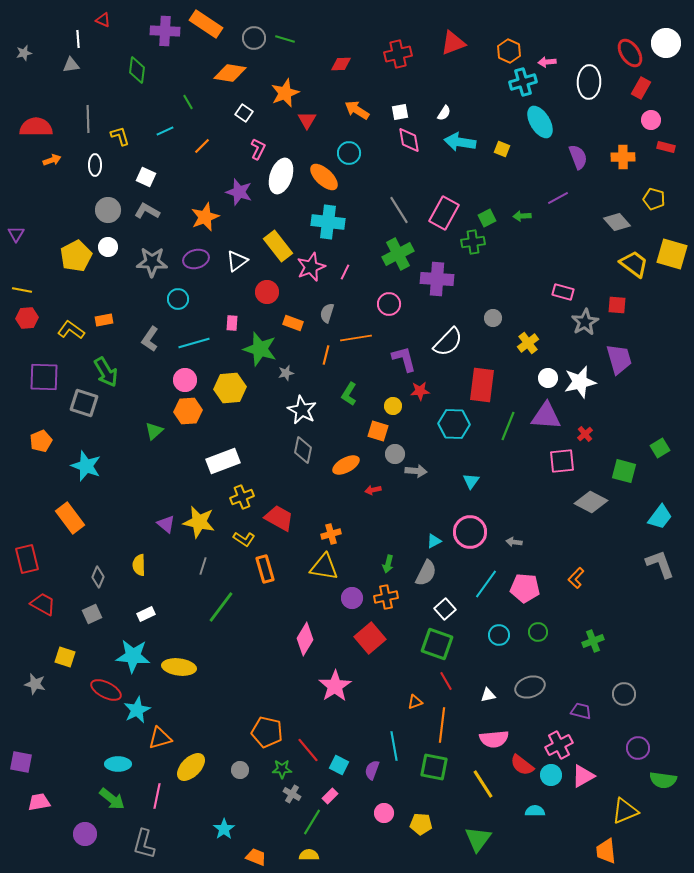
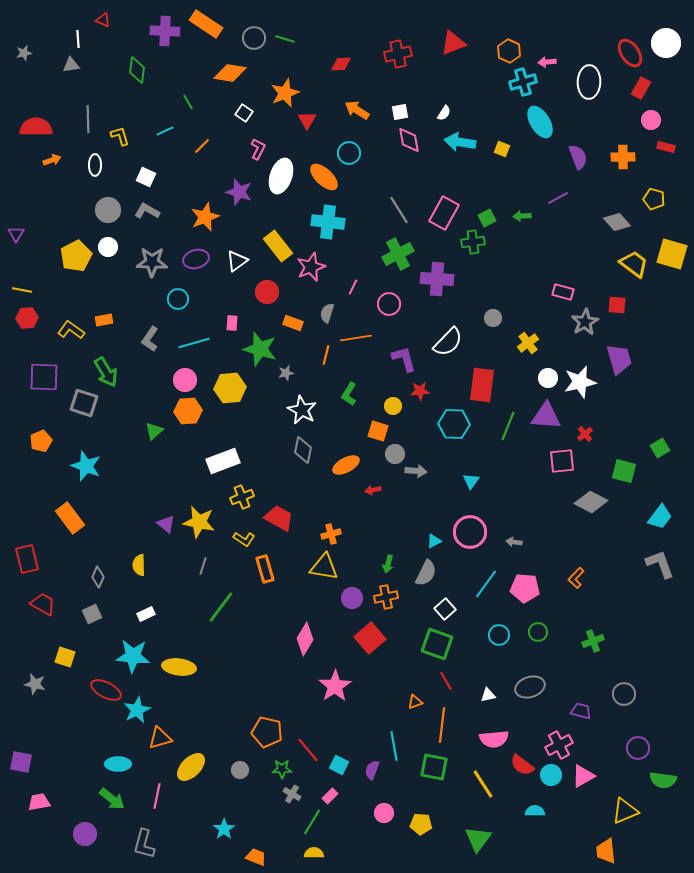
pink line at (345, 272): moved 8 px right, 15 px down
yellow semicircle at (309, 855): moved 5 px right, 2 px up
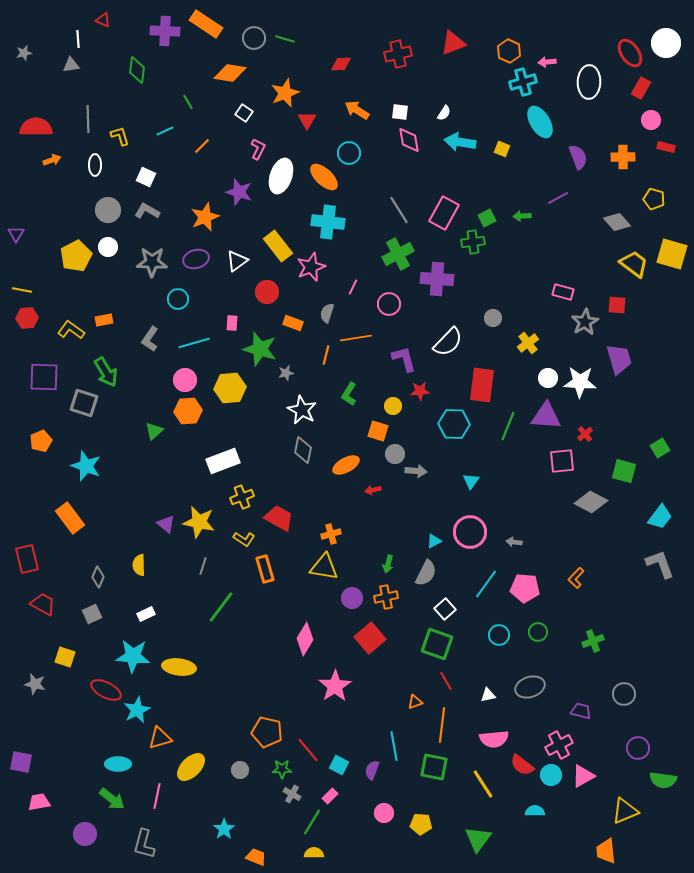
white square at (400, 112): rotated 18 degrees clockwise
white star at (580, 382): rotated 16 degrees clockwise
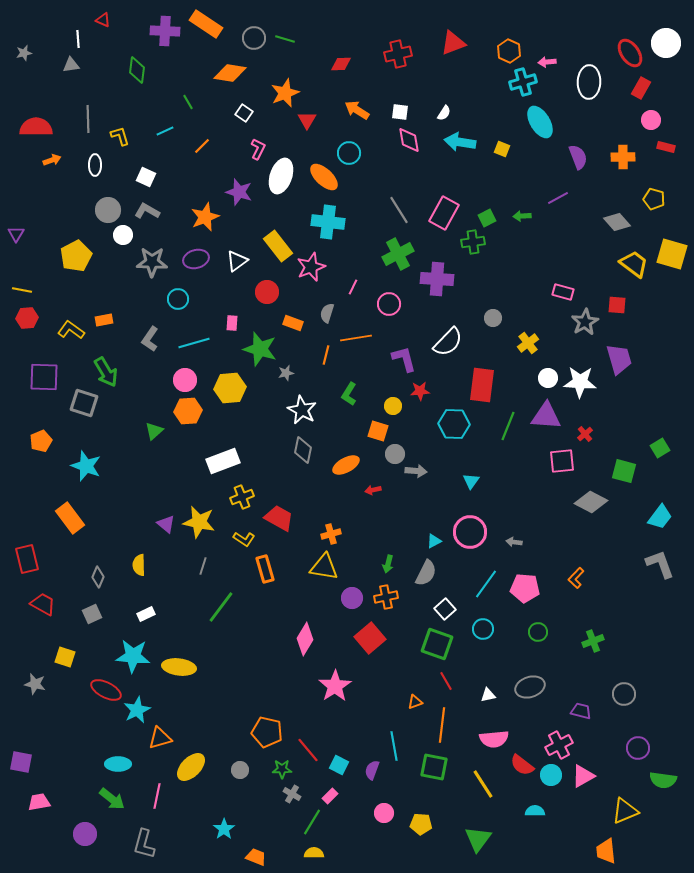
white circle at (108, 247): moved 15 px right, 12 px up
cyan circle at (499, 635): moved 16 px left, 6 px up
